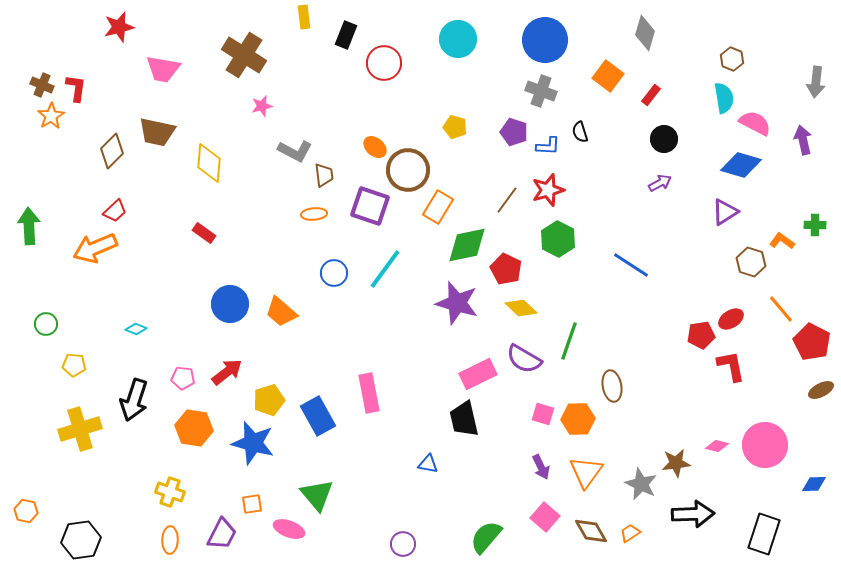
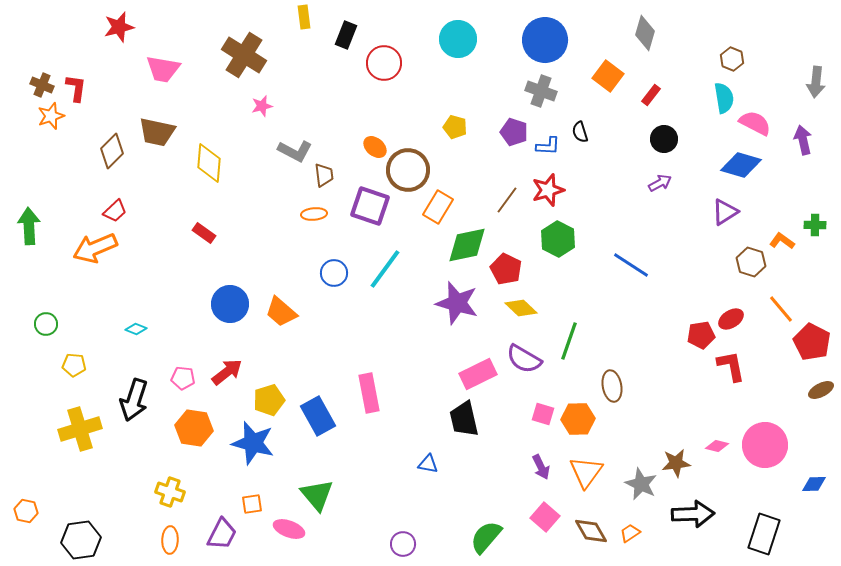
orange star at (51, 116): rotated 12 degrees clockwise
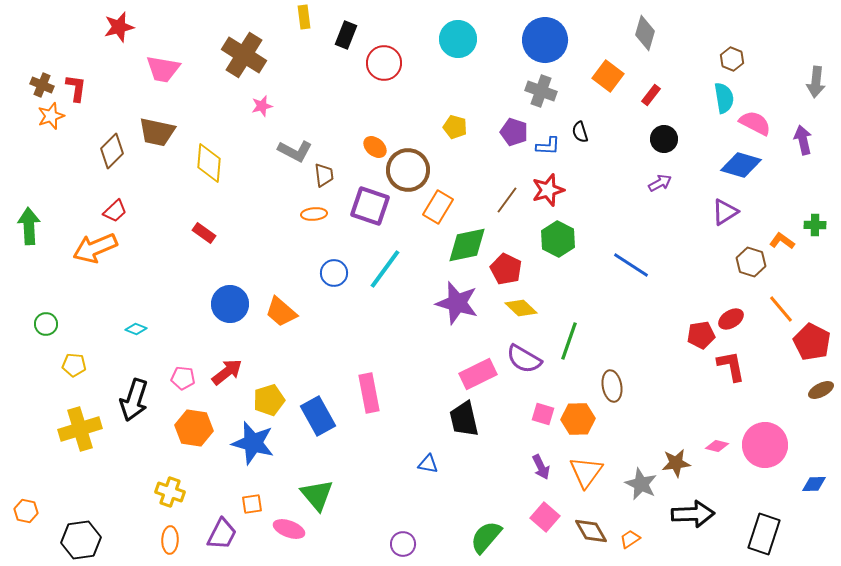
orange trapezoid at (630, 533): moved 6 px down
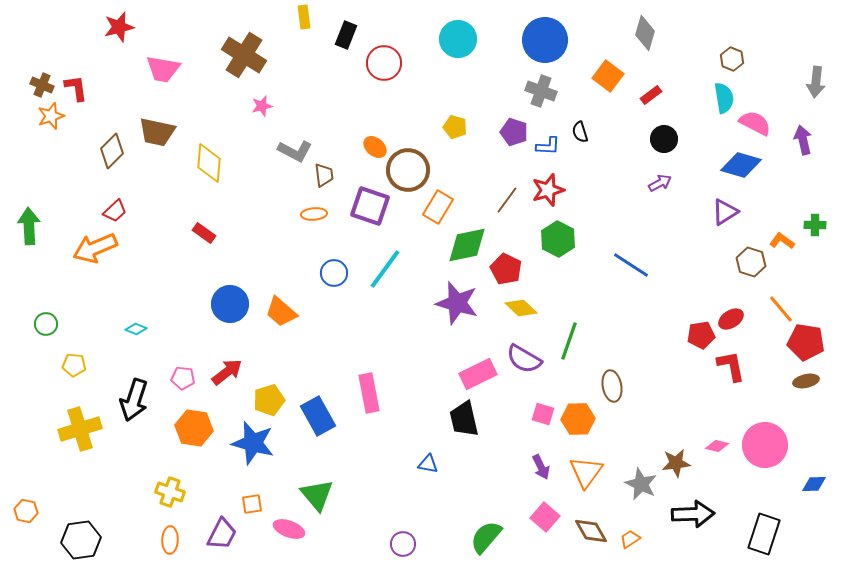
red L-shape at (76, 88): rotated 16 degrees counterclockwise
red rectangle at (651, 95): rotated 15 degrees clockwise
red pentagon at (812, 342): moved 6 px left; rotated 18 degrees counterclockwise
brown ellipse at (821, 390): moved 15 px left, 9 px up; rotated 15 degrees clockwise
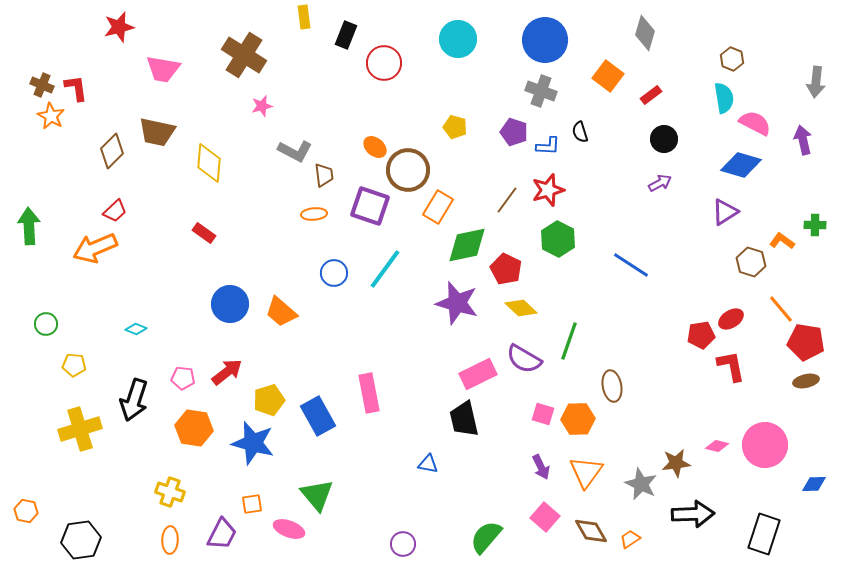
orange star at (51, 116): rotated 24 degrees counterclockwise
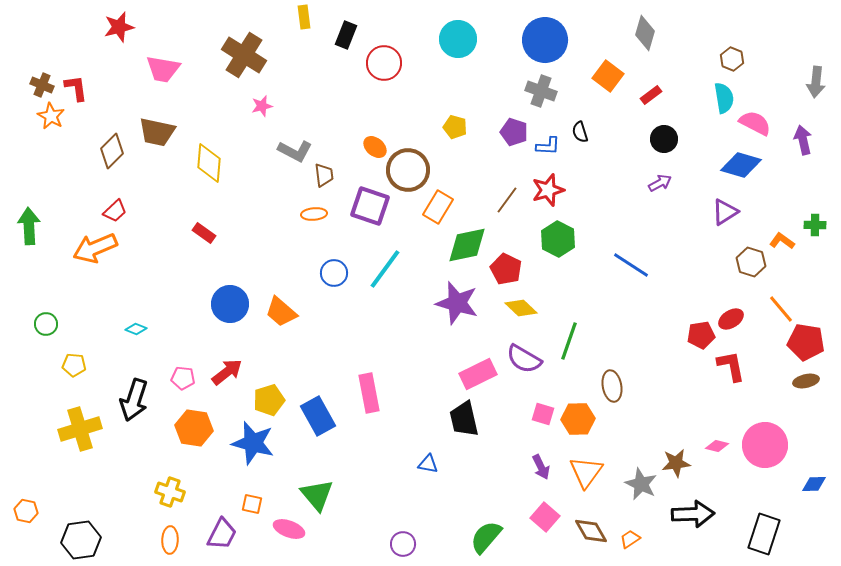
orange square at (252, 504): rotated 20 degrees clockwise
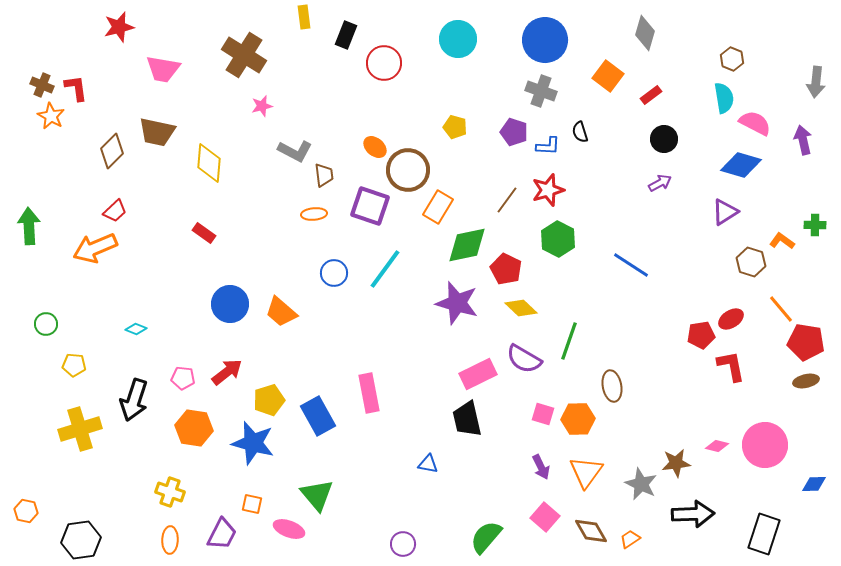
black trapezoid at (464, 419): moved 3 px right
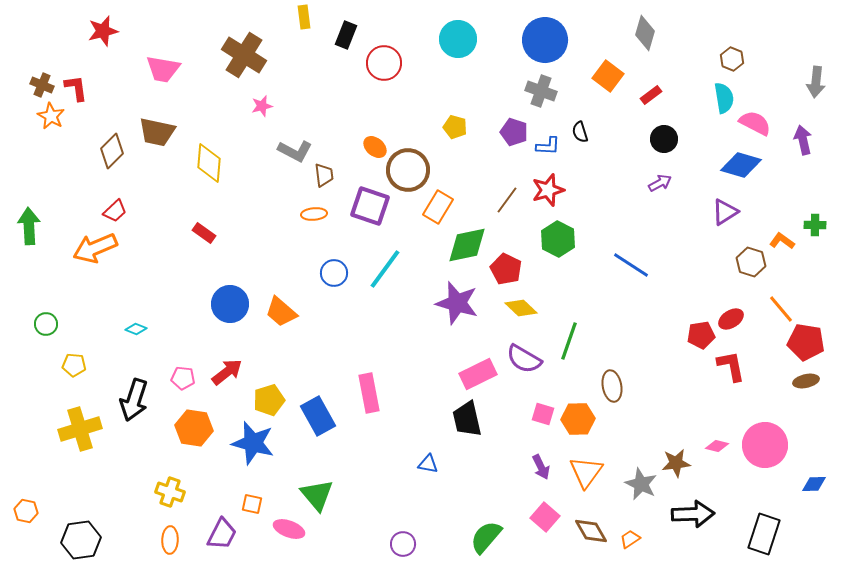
red star at (119, 27): moved 16 px left, 4 px down
